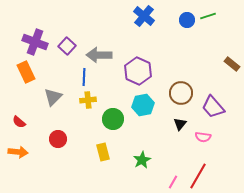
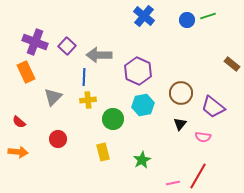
purple trapezoid: rotated 10 degrees counterclockwise
pink line: moved 1 px down; rotated 48 degrees clockwise
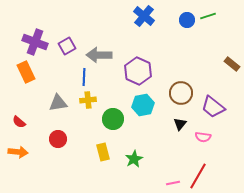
purple square: rotated 18 degrees clockwise
gray triangle: moved 5 px right, 6 px down; rotated 36 degrees clockwise
green star: moved 8 px left, 1 px up
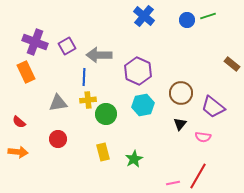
green circle: moved 7 px left, 5 px up
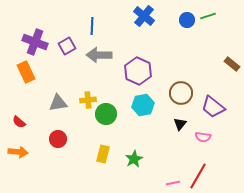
blue line: moved 8 px right, 51 px up
yellow rectangle: moved 2 px down; rotated 30 degrees clockwise
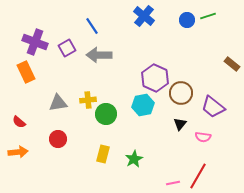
blue line: rotated 36 degrees counterclockwise
purple square: moved 2 px down
purple hexagon: moved 17 px right, 7 px down
orange arrow: rotated 12 degrees counterclockwise
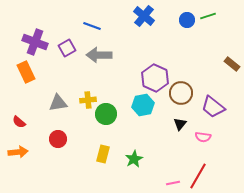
blue line: rotated 36 degrees counterclockwise
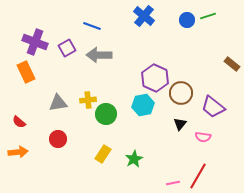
yellow rectangle: rotated 18 degrees clockwise
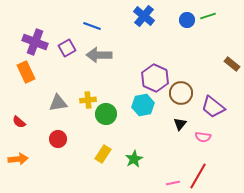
orange arrow: moved 7 px down
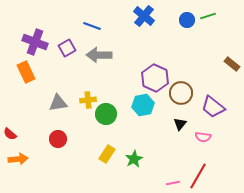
red semicircle: moved 9 px left, 12 px down
yellow rectangle: moved 4 px right
